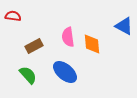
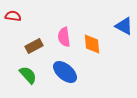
pink semicircle: moved 4 px left
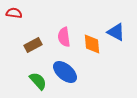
red semicircle: moved 1 px right, 3 px up
blue triangle: moved 8 px left, 6 px down
brown rectangle: moved 1 px left, 1 px up
green semicircle: moved 10 px right, 6 px down
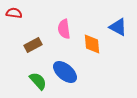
blue triangle: moved 2 px right, 5 px up
pink semicircle: moved 8 px up
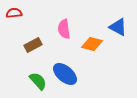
red semicircle: rotated 14 degrees counterclockwise
orange diamond: rotated 70 degrees counterclockwise
blue ellipse: moved 2 px down
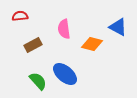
red semicircle: moved 6 px right, 3 px down
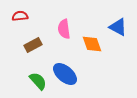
orange diamond: rotated 55 degrees clockwise
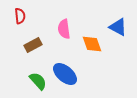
red semicircle: rotated 91 degrees clockwise
